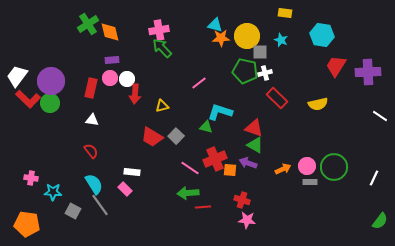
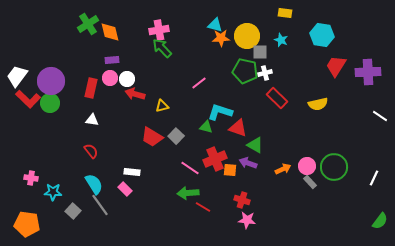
red arrow at (135, 94): rotated 102 degrees clockwise
red triangle at (254, 128): moved 16 px left
gray rectangle at (310, 182): rotated 48 degrees clockwise
red line at (203, 207): rotated 35 degrees clockwise
gray square at (73, 211): rotated 14 degrees clockwise
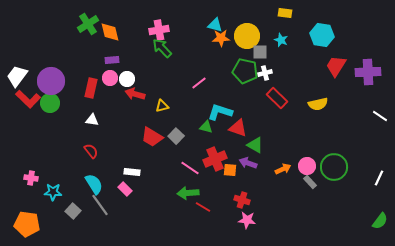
white line at (374, 178): moved 5 px right
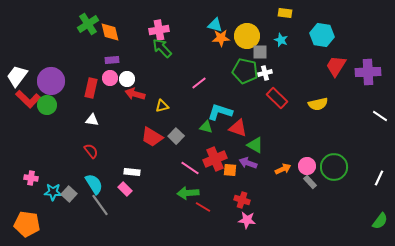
green circle at (50, 103): moved 3 px left, 2 px down
gray square at (73, 211): moved 4 px left, 17 px up
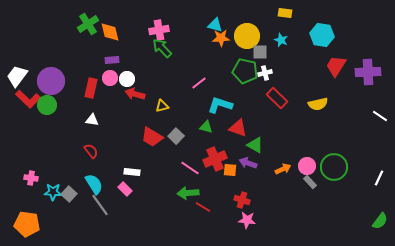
cyan L-shape at (220, 112): moved 7 px up
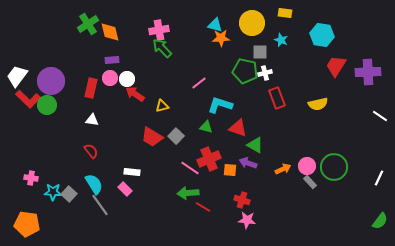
yellow circle at (247, 36): moved 5 px right, 13 px up
red arrow at (135, 94): rotated 18 degrees clockwise
red rectangle at (277, 98): rotated 25 degrees clockwise
red cross at (215, 159): moved 6 px left
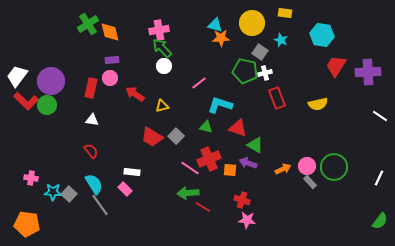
gray square at (260, 52): rotated 35 degrees clockwise
white circle at (127, 79): moved 37 px right, 13 px up
red L-shape at (28, 99): moved 2 px left, 2 px down
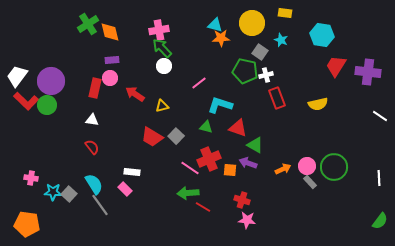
purple cross at (368, 72): rotated 10 degrees clockwise
white cross at (265, 73): moved 1 px right, 2 px down
red rectangle at (91, 88): moved 4 px right
red semicircle at (91, 151): moved 1 px right, 4 px up
white line at (379, 178): rotated 28 degrees counterclockwise
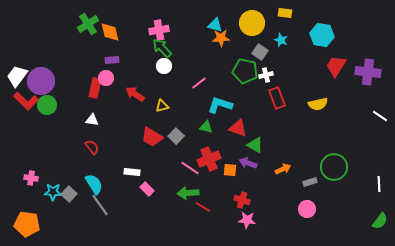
pink circle at (110, 78): moved 4 px left
purple circle at (51, 81): moved 10 px left
pink circle at (307, 166): moved 43 px down
white line at (379, 178): moved 6 px down
gray rectangle at (310, 182): rotated 64 degrees counterclockwise
pink rectangle at (125, 189): moved 22 px right
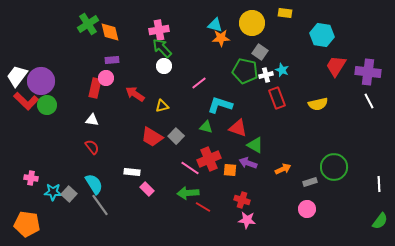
cyan star at (281, 40): moved 1 px right, 30 px down
white line at (380, 116): moved 11 px left, 15 px up; rotated 28 degrees clockwise
